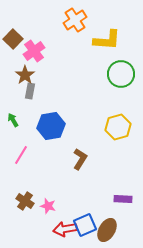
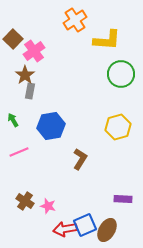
pink line: moved 2 px left, 3 px up; rotated 36 degrees clockwise
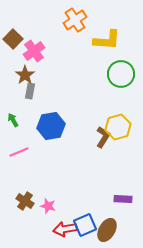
brown L-shape: moved 23 px right, 22 px up
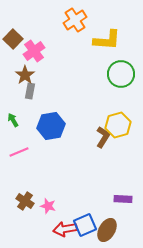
yellow hexagon: moved 2 px up
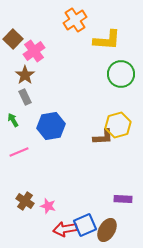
gray rectangle: moved 5 px left, 6 px down; rotated 35 degrees counterclockwise
brown L-shape: rotated 55 degrees clockwise
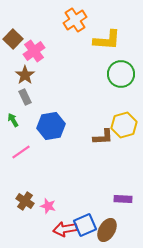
yellow hexagon: moved 6 px right
pink line: moved 2 px right; rotated 12 degrees counterclockwise
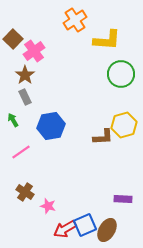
brown cross: moved 9 px up
red arrow: rotated 20 degrees counterclockwise
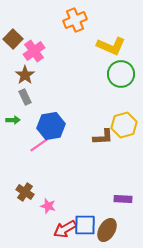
orange cross: rotated 10 degrees clockwise
yellow L-shape: moved 4 px right, 6 px down; rotated 20 degrees clockwise
green arrow: rotated 120 degrees clockwise
pink line: moved 18 px right, 7 px up
blue square: rotated 25 degrees clockwise
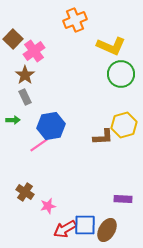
pink star: rotated 28 degrees counterclockwise
